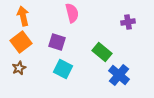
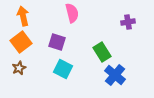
green rectangle: rotated 18 degrees clockwise
blue cross: moved 4 px left
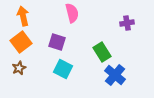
purple cross: moved 1 px left, 1 px down
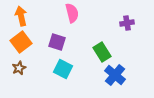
orange arrow: moved 2 px left
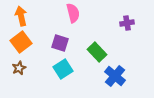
pink semicircle: moved 1 px right
purple square: moved 3 px right, 1 px down
green rectangle: moved 5 px left; rotated 12 degrees counterclockwise
cyan square: rotated 30 degrees clockwise
blue cross: moved 1 px down
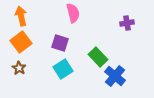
green rectangle: moved 1 px right, 5 px down
brown star: rotated 16 degrees counterclockwise
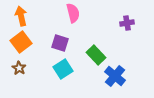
green rectangle: moved 2 px left, 2 px up
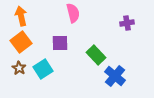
purple square: rotated 18 degrees counterclockwise
cyan square: moved 20 px left
